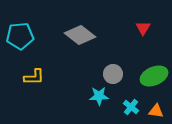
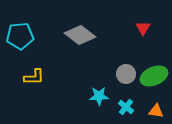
gray circle: moved 13 px right
cyan cross: moved 5 px left
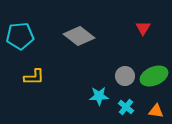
gray diamond: moved 1 px left, 1 px down
gray circle: moved 1 px left, 2 px down
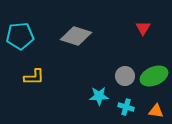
gray diamond: moved 3 px left; rotated 20 degrees counterclockwise
cyan cross: rotated 21 degrees counterclockwise
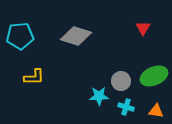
gray circle: moved 4 px left, 5 px down
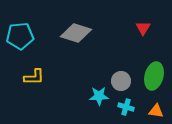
gray diamond: moved 3 px up
green ellipse: rotated 52 degrees counterclockwise
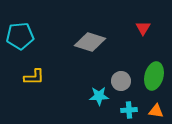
gray diamond: moved 14 px right, 9 px down
cyan cross: moved 3 px right, 3 px down; rotated 21 degrees counterclockwise
